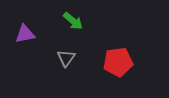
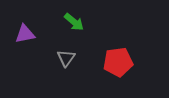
green arrow: moved 1 px right, 1 px down
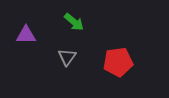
purple triangle: moved 1 px right, 1 px down; rotated 10 degrees clockwise
gray triangle: moved 1 px right, 1 px up
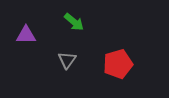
gray triangle: moved 3 px down
red pentagon: moved 2 px down; rotated 8 degrees counterclockwise
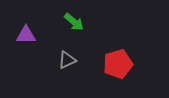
gray triangle: rotated 30 degrees clockwise
